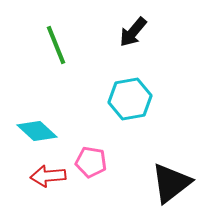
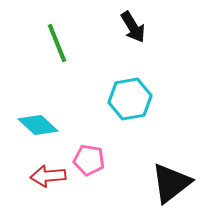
black arrow: moved 5 px up; rotated 72 degrees counterclockwise
green line: moved 1 px right, 2 px up
cyan diamond: moved 1 px right, 6 px up
pink pentagon: moved 2 px left, 2 px up
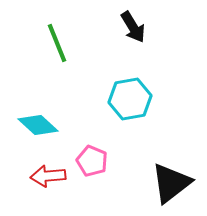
pink pentagon: moved 3 px right, 1 px down; rotated 12 degrees clockwise
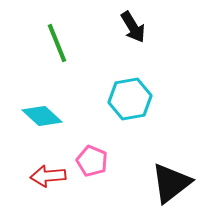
cyan diamond: moved 4 px right, 9 px up
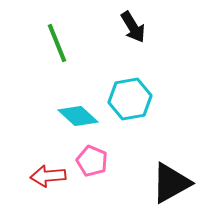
cyan diamond: moved 36 px right
black triangle: rotated 9 degrees clockwise
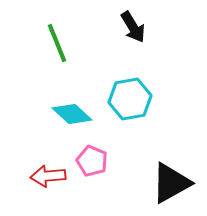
cyan diamond: moved 6 px left, 2 px up
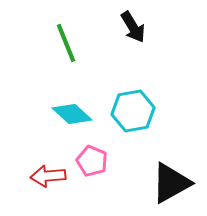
green line: moved 9 px right
cyan hexagon: moved 3 px right, 12 px down
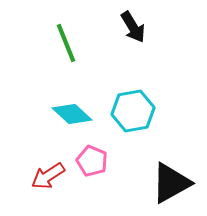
red arrow: rotated 28 degrees counterclockwise
